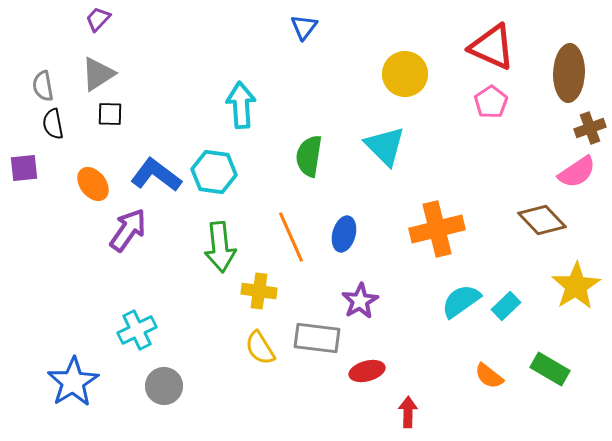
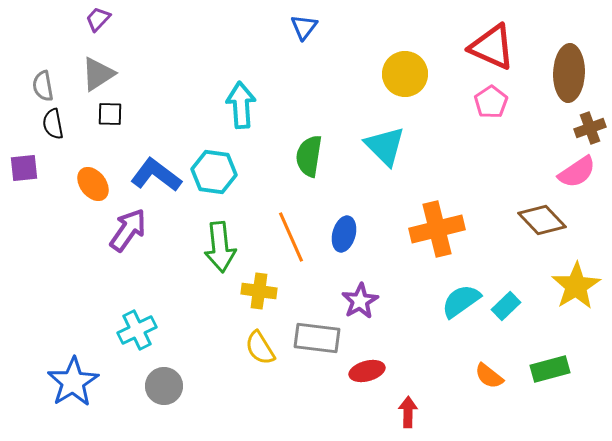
green rectangle: rotated 45 degrees counterclockwise
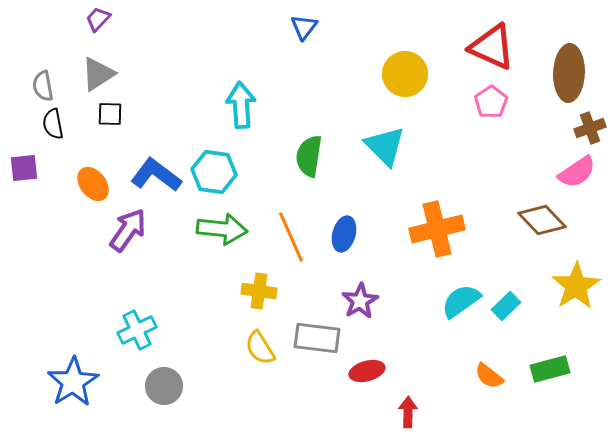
green arrow: moved 2 px right, 18 px up; rotated 78 degrees counterclockwise
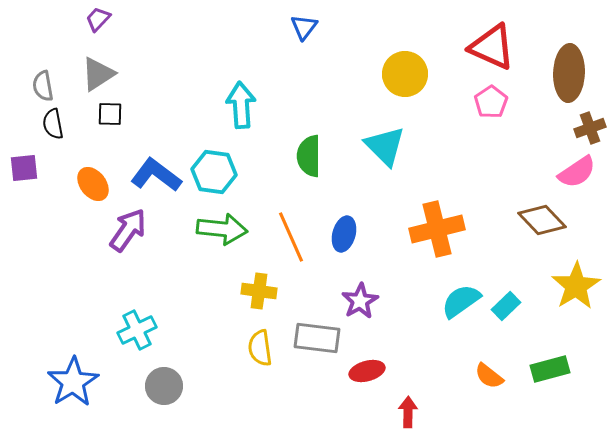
green semicircle: rotated 9 degrees counterclockwise
yellow semicircle: rotated 24 degrees clockwise
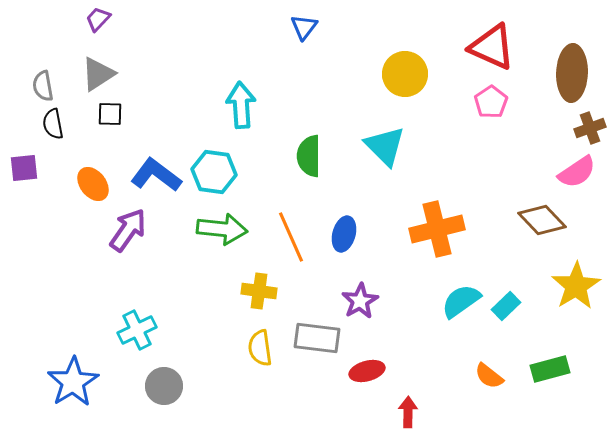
brown ellipse: moved 3 px right
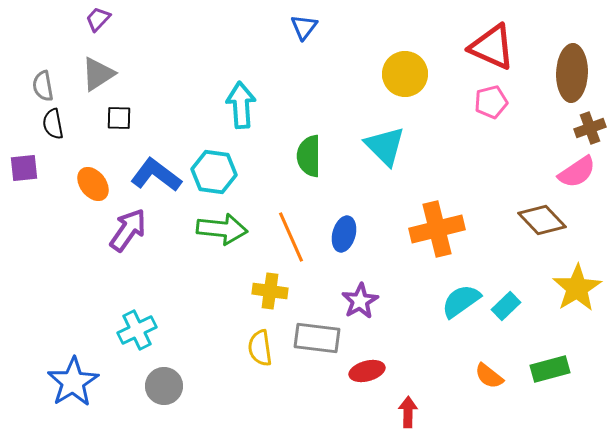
pink pentagon: rotated 20 degrees clockwise
black square: moved 9 px right, 4 px down
yellow star: moved 1 px right, 2 px down
yellow cross: moved 11 px right
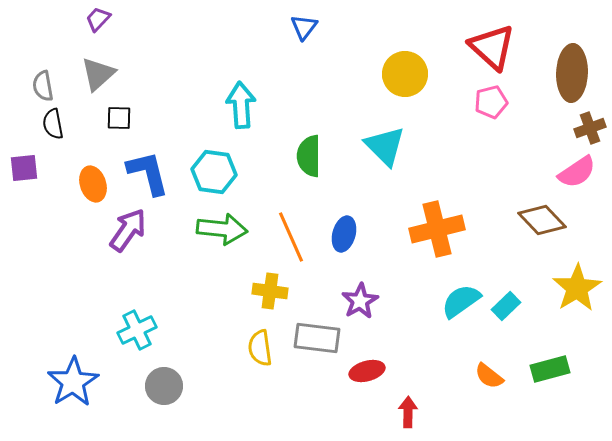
red triangle: rotated 18 degrees clockwise
gray triangle: rotated 9 degrees counterclockwise
blue L-shape: moved 8 px left, 2 px up; rotated 39 degrees clockwise
orange ellipse: rotated 20 degrees clockwise
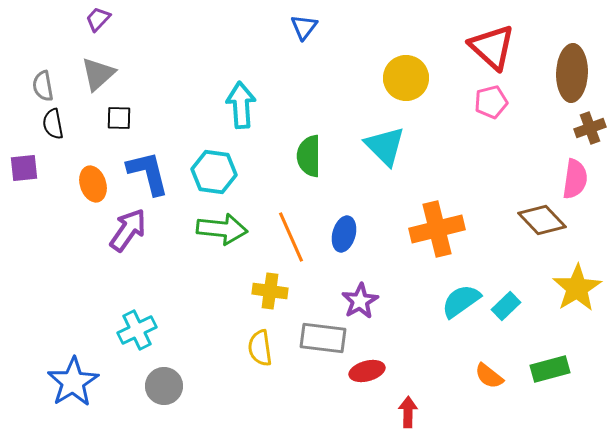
yellow circle: moved 1 px right, 4 px down
pink semicircle: moved 2 px left, 7 px down; rotated 48 degrees counterclockwise
gray rectangle: moved 6 px right
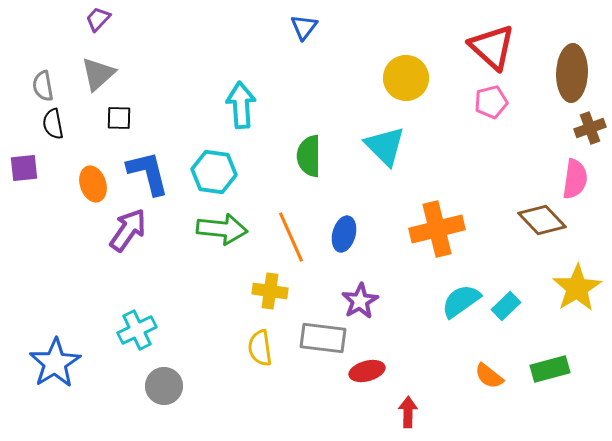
blue star: moved 18 px left, 19 px up
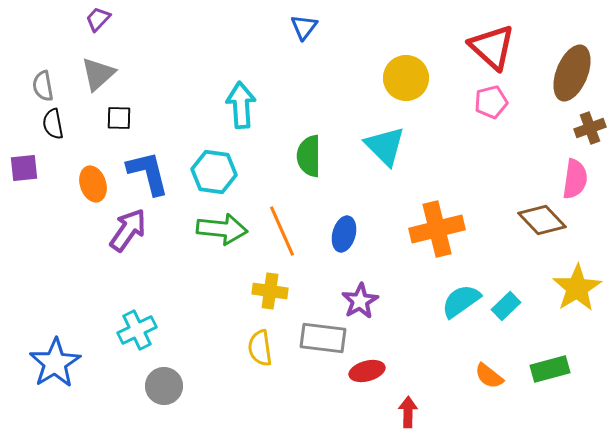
brown ellipse: rotated 20 degrees clockwise
orange line: moved 9 px left, 6 px up
